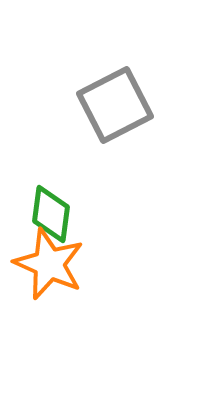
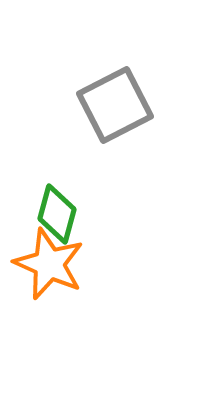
green diamond: moved 6 px right; rotated 8 degrees clockwise
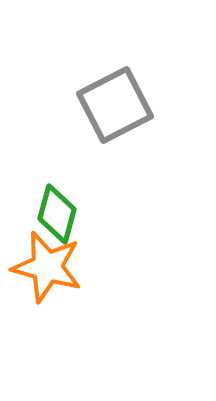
orange star: moved 2 px left, 3 px down; rotated 8 degrees counterclockwise
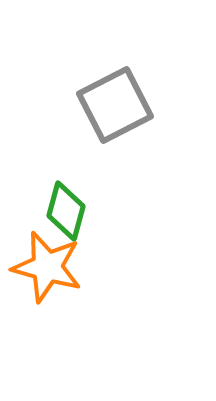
green diamond: moved 9 px right, 3 px up
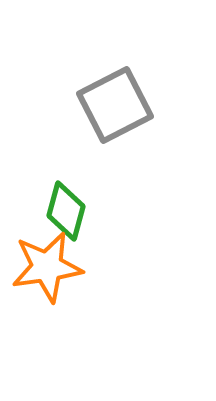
orange star: rotated 24 degrees counterclockwise
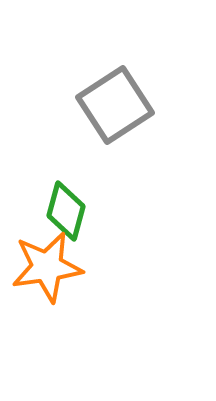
gray square: rotated 6 degrees counterclockwise
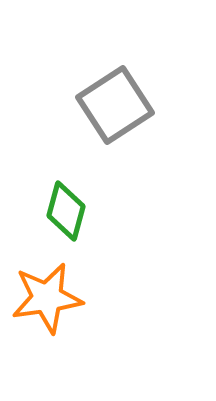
orange star: moved 31 px down
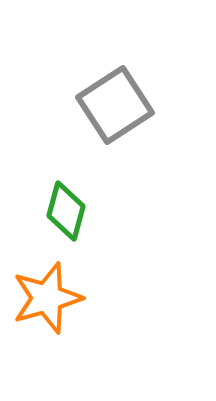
orange star: rotated 8 degrees counterclockwise
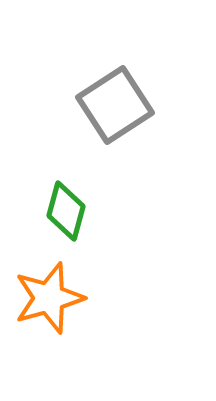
orange star: moved 2 px right
